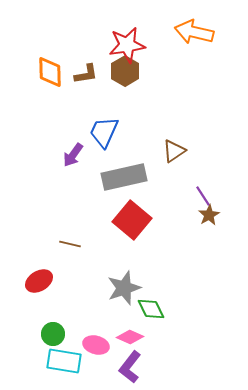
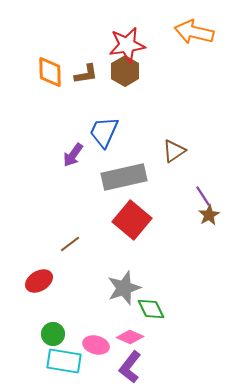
brown line: rotated 50 degrees counterclockwise
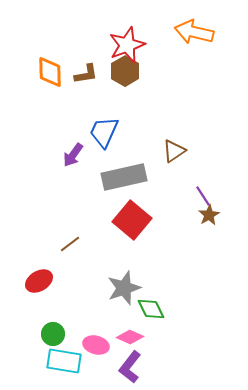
red star: rotated 12 degrees counterclockwise
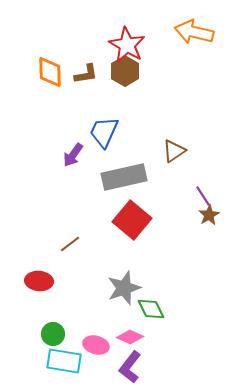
red star: rotated 21 degrees counterclockwise
red ellipse: rotated 36 degrees clockwise
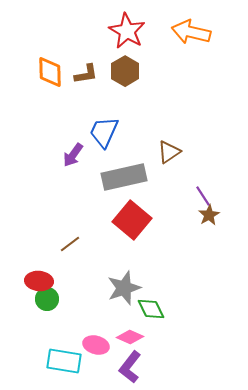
orange arrow: moved 3 px left
red star: moved 14 px up
brown triangle: moved 5 px left, 1 px down
green circle: moved 6 px left, 35 px up
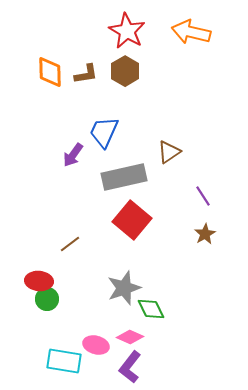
brown star: moved 4 px left, 19 px down
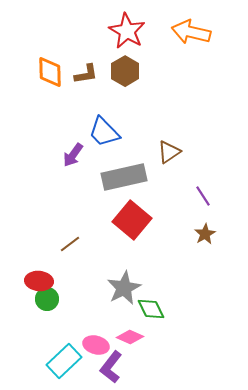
blue trapezoid: rotated 68 degrees counterclockwise
gray star: rotated 8 degrees counterclockwise
cyan rectangle: rotated 52 degrees counterclockwise
purple L-shape: moved 19 px left
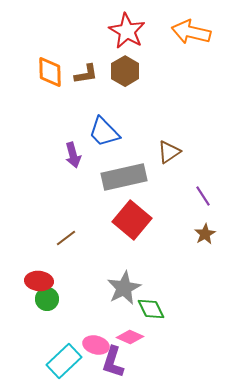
purple arrow: rotated 50 degrees counterclockwise
brown line: moved 4 px left, 6 px up
purple L-shape: moved 2 px right, 5 px up; rotated 20 degrees counterclockwise
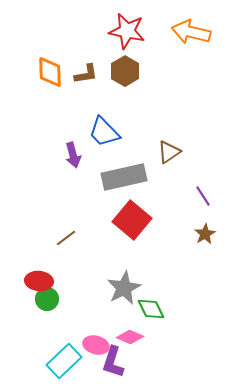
red star: rotated 18 degrees counterclockwise
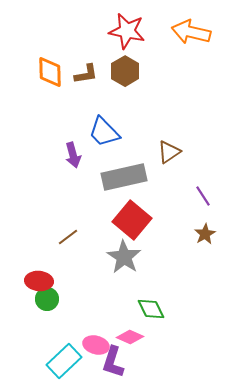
brown line: moved 2 px right, 1 px up
gray star: moved 31 px up; rotated 12 degrees counterclockwise
